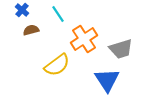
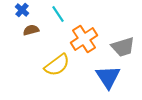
gray trapezoid: moved 2 px right, 2 px up
blue triangle: moved 1 px right, 3 px up
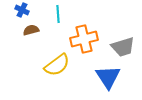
blue cross: rotated 16 degrees counterclockwise
cyan line: rotated 30 degrees clockwise
orange cross: rotated 20 degrees clockwise
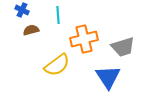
cyan line: moved 1 px down
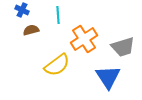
orange cross: rotated 20 degrees counterclockwise
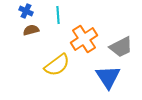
blue cross: moved 4 px right, 1 px down
gray trapezoid: moved 2 px left; rotated 10 degrees counterclockwise
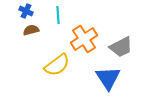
blue triangle: moved 1 px down
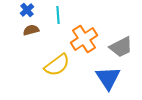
blue cross: moved 1 px right, 1 px up; rotated 24 degrees clockwise
